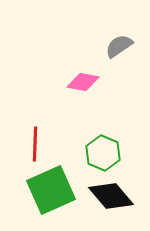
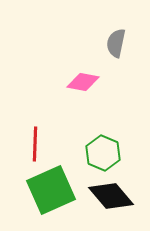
gray semicircle: moved 3 px left, 3 px up; rotated 44 degrees counterclockwise
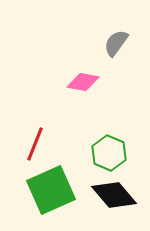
gray semicircle: rotated 24 degrees clockwise
red line: rotated 20 degrees clockwise
green hexagon: moved 6 px right
black diamond: moved 3 px right, 1 px up
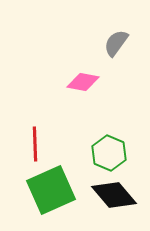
red line: rotated 24 degrees counterclockwise
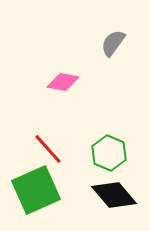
gray semicircle: moved 3 px left
pink diamond: moved 20 px left
red line: moved 13 px right, 5 px down; rotated 40 degrees counterclockwise
green square: moved 15 px left
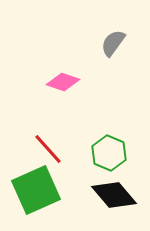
pink diamond: rotated 8 degrees clockwise
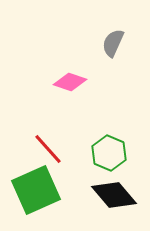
gray semicircle: rotated 12 degrees counterclockwise
pink diamond: moved 7 px right
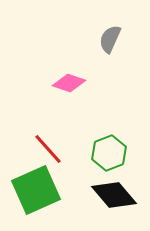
gray semicircle: moved 3 px left, 4 px up
pink diamond: moved 1 px left, 1 px down
green hexagon: rotated 16 degrees clockwise
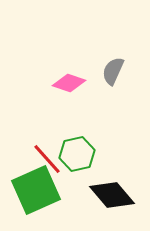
gray semicircle: moved 3 px right, 32 px down
red line: moved 1 px left, 10 px down
green hexagon: moved 32 px left, 1 px down; rotated 8 degrees clockwise
black diamond: moved 2 px left
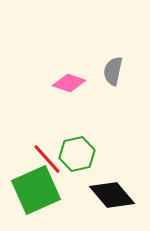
gray semicircle: rotated 12 degrees counterclockwise
